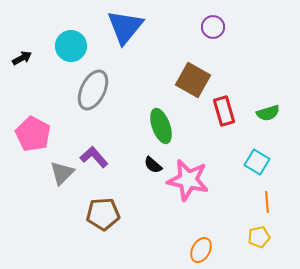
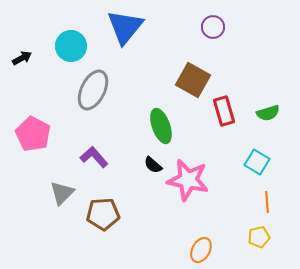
gray triangle: moved 20 px down
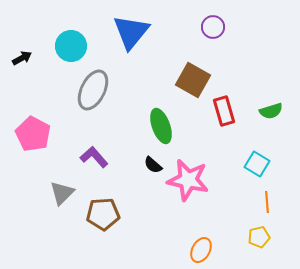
blue triangle: moved 6 px right, 5 px down
green semicircle: moved 3 px right, 2 px up
cyan square: moved 2 px down
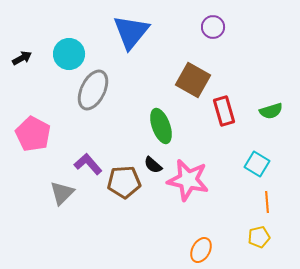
cyan circle: moved 2 px left, 8 px down
purple L-shape: moved 6 px left, 7 px down
brown pentagon: moved 21 px right, 32 px up
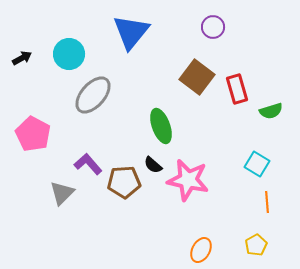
brown square: moved 4 px right, 3 px up; rotated 8 degrees clockwise
gray ellipse: moved 5 px down; rotated 15 degrees clockwise
red rectangle: moved 13 px right, 22 px up
yellow pentagon: moved 3 px left, 8 px down; rotated 15 degrees counterclockwise
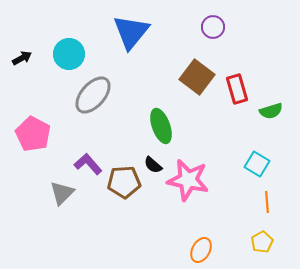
yellow pentagon: moved 6 px right, 3 px up
